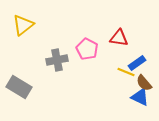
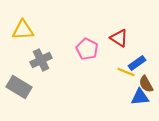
yellow triangle: moved 5 px down; rotated 35 degrees clockwise
red triangle: rotated 24 degrees clockwise
gray cross: moved 16 px left; rotated 15 degrees counterclockwise
brown semicircle: moved 2 px right, 1 px down; rotated 12 degrees clockwise
blue triangle: rotated 30 degrees counterclockwise
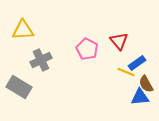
red triangle: moved 3 px down; rotated 18 degrees clockwise
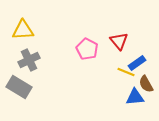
gray cross: moved 12 px left
blue triangle: moved 5 px left
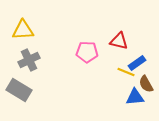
red triangle: rotated 36 degrees counterclockwise
pink pentagon: moved 3 px down; rotated 25 degrees counterclockwise
gray rectangle: moved 3 px down
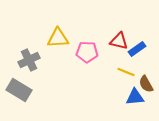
yellow triangle: moved 35 px right, 8 px down
blue rectangle: moved 14 px up
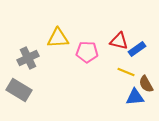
gray cross: moved 1 px left, 2 px up
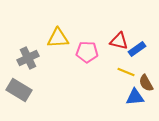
brown semicircle: moved 1 px up
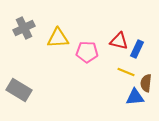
blue rectangle: rotated 30 degrees counterclockwise
gray cross: moved 4 px left, 30 px up
brown semicircle: rotated 36 degrees clockwise
